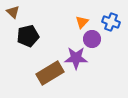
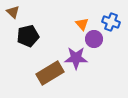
orange triangle: moved 2 px down; rotated 24 degrees counterclockwise
purple circle: moved 2 px right
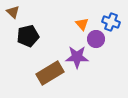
purple circle: moved 2 px right
purple star: moved 1 px right, 1 px up
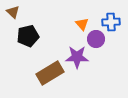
blue cross: rotated 24 degrees counterclockwise
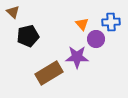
brown rectangle: moved 1 px left
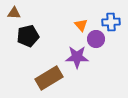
brown triangle: moved 1 px right, 1 px down; rotated 40 degrees counterclockwise
orange triangle: moved 1 px left, 1 px down
brown rectangle: moved 5 px down
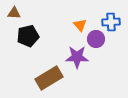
orange triangle: moved 1 px left
